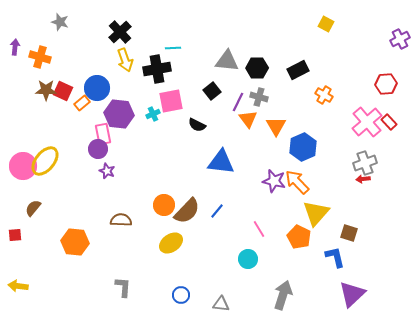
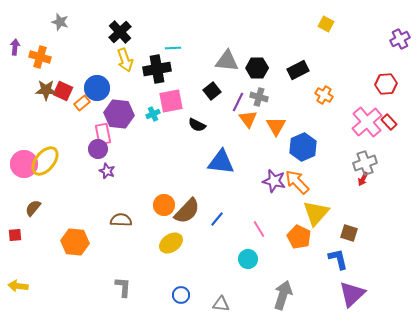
pink circle at (23, 166): moved 1 px right, 2 px up
red arrow at (363, 179): rotated 56 degrees counterclockwise
blue line at (217, 211): moved 8 px down
blue L-shape at (335, 257): moved 3 px right, 2 px down
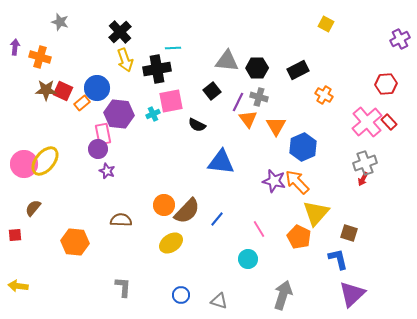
gray triangle at (221, 304): moved 2 px left, 3 px up; rotated 12 degrees clockwise
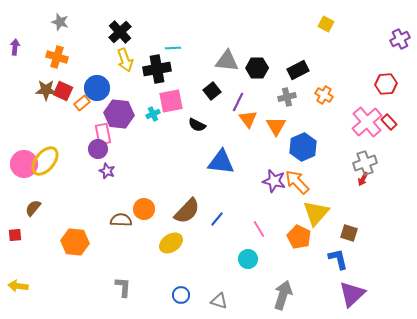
orange cross at (40, 57): moved 17 px right
gray cross at (259, 97): moved 28 px right; rotated 30 degrees counterclockwise
orange circle at (164, 205): moved 20 px left, 4 px down
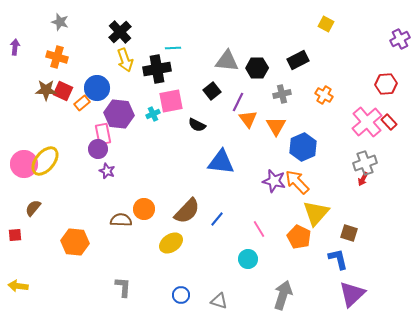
black rectangle at (298, 70): moved 10 px up
gray cross at (287, 97): moved 5 px left, 3 px up
